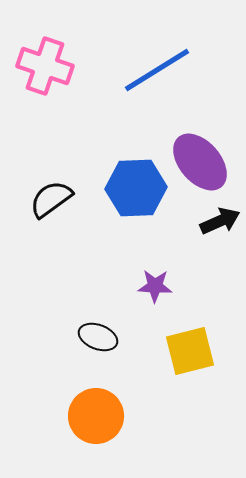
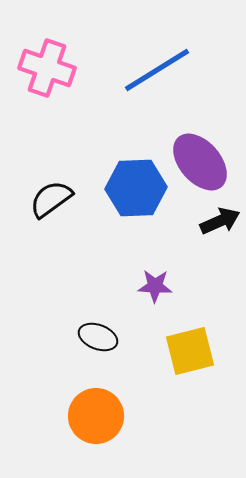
pink cross: moved 2 px right, 2 px down
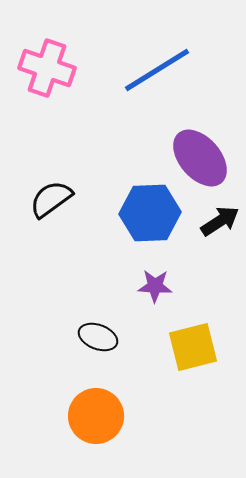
purple ellipse: moved 4 px up
blue hexagon: moved 14 px right, 25 px down
black arrow: rotated 9 degrees counterclockwise
yellow square: moved 3 px right, 4 px up
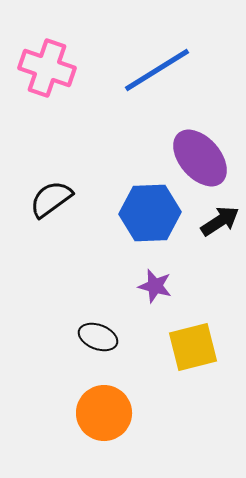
purple star: rotated 12 degrees clockwise
orange circle: moved 8 px right, 3 px up
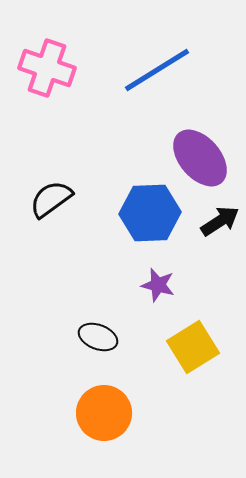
purple star: moved 3 px right, 1 px up
yellow square: rotated 18 degrees counterclockwise
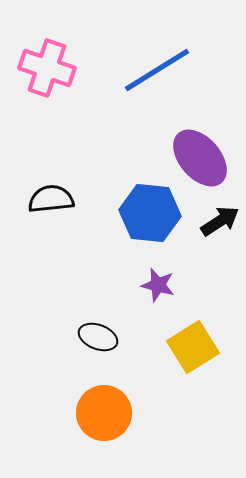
black semicircle: rotated 30 degrees clockwise
blue hexagon: rotated 8 degrees clockwise
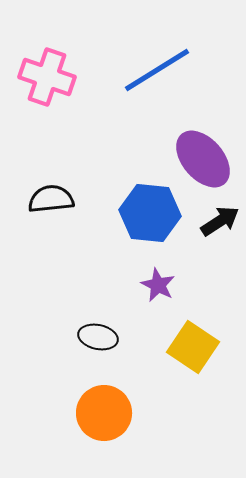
pink cross: moved 9 px down
purple ellipse: moved 3 px right, 1 px down
purple star: rotated 12 degrees clockwise
black ellipse: rotated 9 degrees counterclockwise
yellow square: rotated 24 degrees counterclockwise
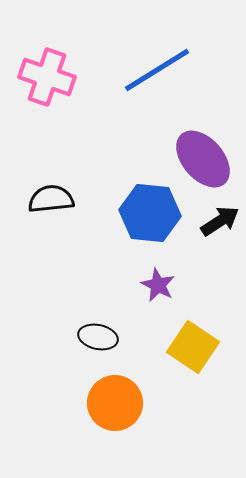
orange circle: moved 11 px right, 10 px up
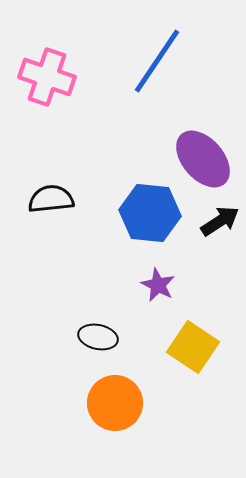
blue line: moved 9 px up; rotated 24 degrees counterclockwise
